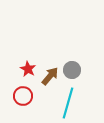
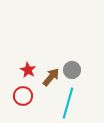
red star: moved 1 px down
brown arrow: moved 1 px right, 1 px down
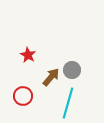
red star: moved 15 px up
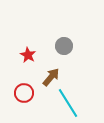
gray circle: moved 8 px left, 24 px up
red circle: moved 1 px right, 3 px up
cyan line: rotated 48 degrees counterclockwise
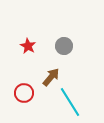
red star: moved 9 px up
cyan line: moved 2 px right, 1 px up
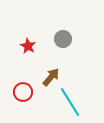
gray circle: moved 1 px left, 7 px up
red circle: moved 1 px left, 1 px up
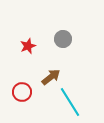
red star: rotated 21 degrees clockwise
brown arrow: rotated 12 degrees clockwise
red circle: moved 1 px left
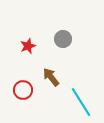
brown arrow: rotated 90 degrees counterclockwise
red circle: moved 1 px right, 2 px up
cyan line: moved 11 px right
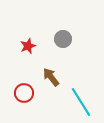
red circle: moved 1 px right, 3 px down
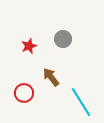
red star: moved 1 px right
